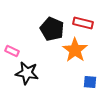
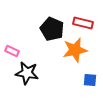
orange star: rotated 25 degrees clockwise
blue square: moved 2 px up
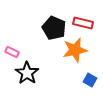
black pentagon: moved 2 px right, 1 px up
pink rectangle: moved 1 px down
black star: rotated 25 degrees clockwise
blue square: rotated 24 degrees clockwise
